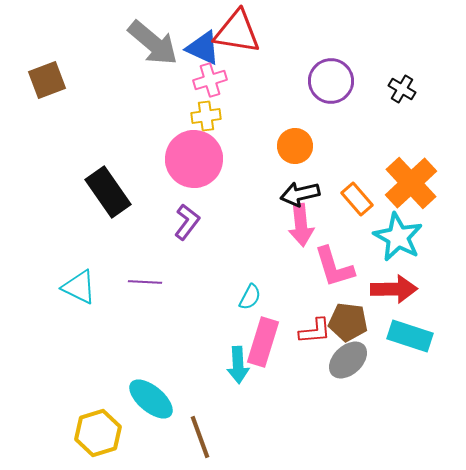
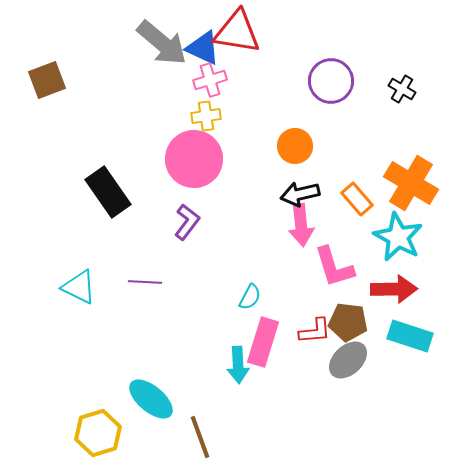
gray arrow: moved 9 px right
orange cross: rotated 16 degrees counterclockwise
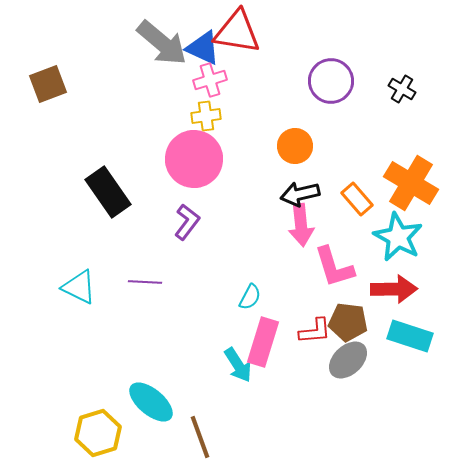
brown square: moved 1 px right, 4 px down
cyan arrow: rotated 30 degrees counterclockwise
cyan ellipse: moved 3 px down
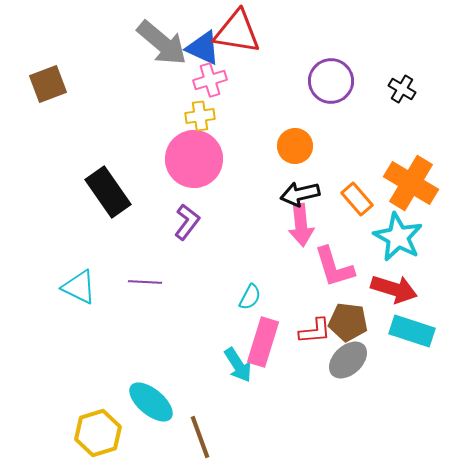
yellow cross: moved 6 px left
red arrow: rotated 18 degrees clockwise
cyan rectangle: moved 2 px right, 5 px up
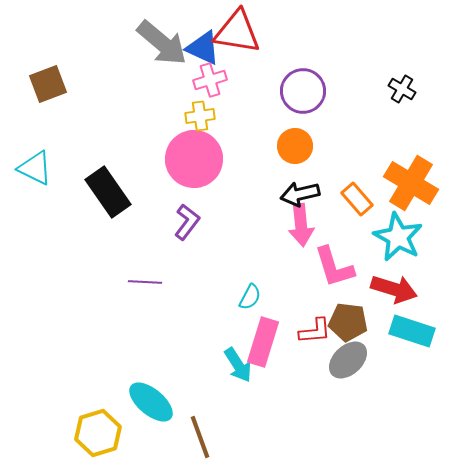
purple circle: moved 28 px left, 10 px down
cyan triangle: moved 44 px left, 119 px up
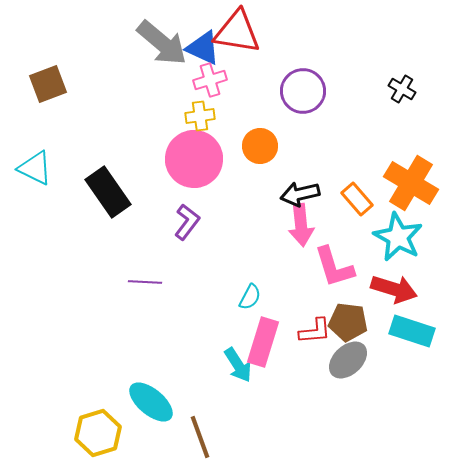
orange circle: moved 35 px left
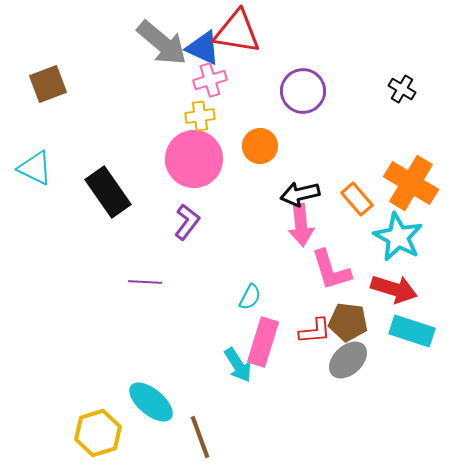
pink L-shape: moved 3 px left, 3 px down
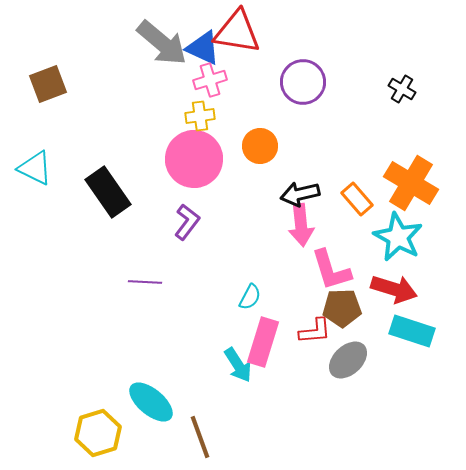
purple circle: moved 9 px up
brown pentagon: moved 6 px left, 14 px up; rotated 9 degrees counterclockwise
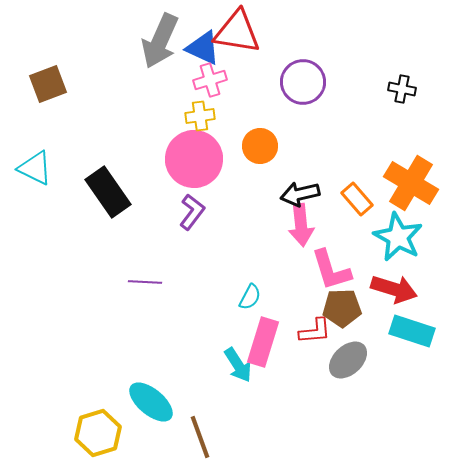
gray arrow: moved 2 px left, 2 px up; rotated 74 degrees clockwise
black cross: rotated 20 degrees counterclockwise
purple L-shape: moved 5 px right, 10 px up
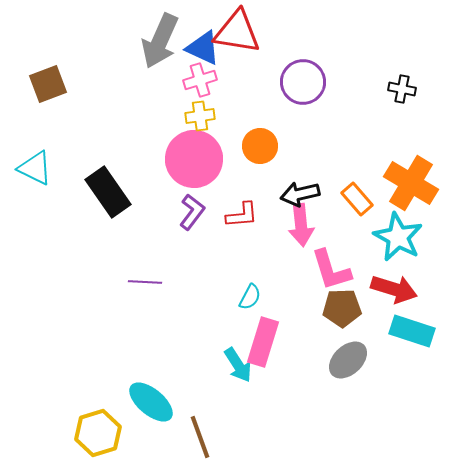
pink cross: moved 10 px left
red L-shape: moved 73 px left, 116 px up
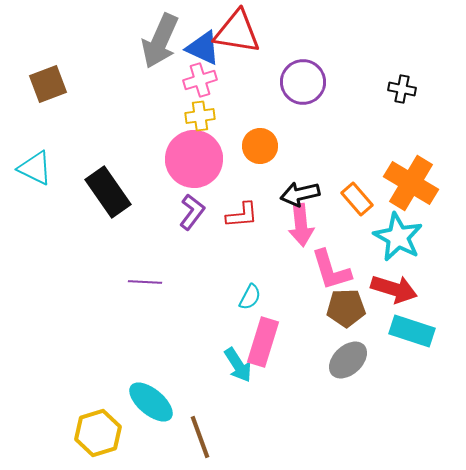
brown pentagon: moved 4 px right
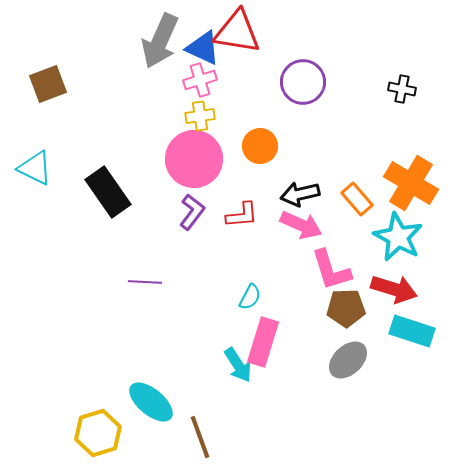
pink arrow: rotated 60 degrees counterclockwise
